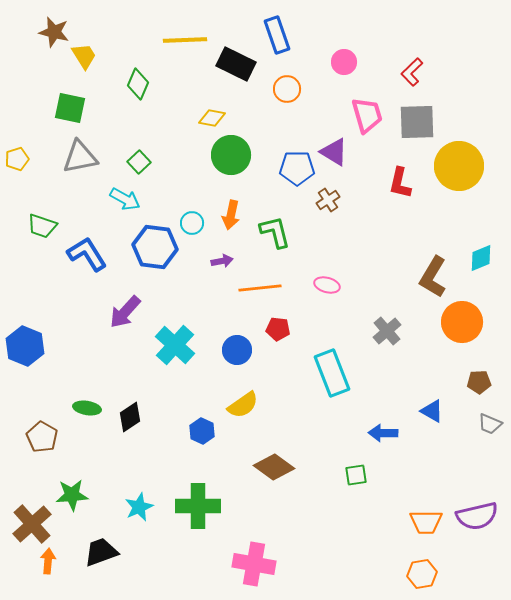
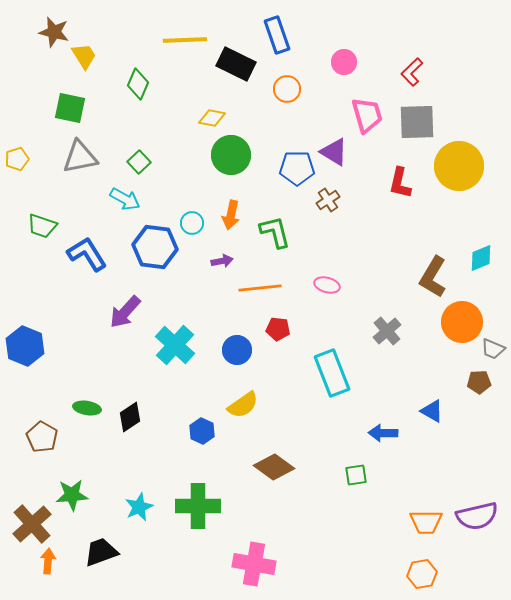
gray trapezoid at (490, 424): moved 3 px right, 75 px up
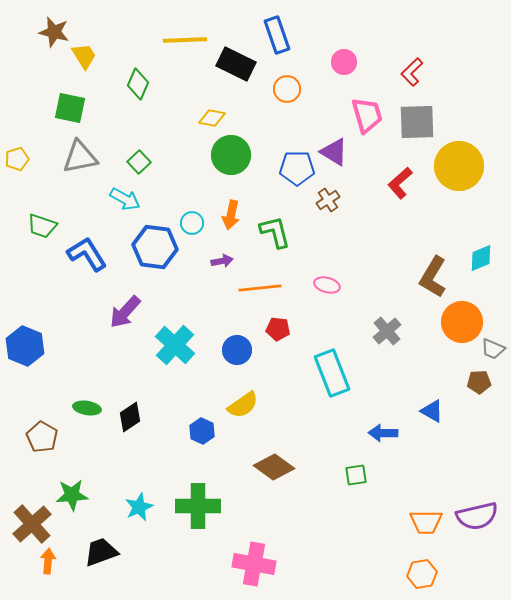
red L-shape at (400, 183): rotated 36 degrees clockwise
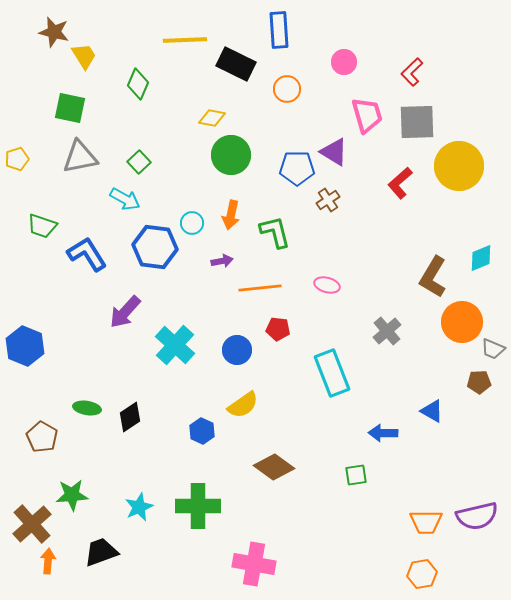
blue rectangle at (277, 35): moved 2 px right, 5 px up; rotated 15 degrees clockwise
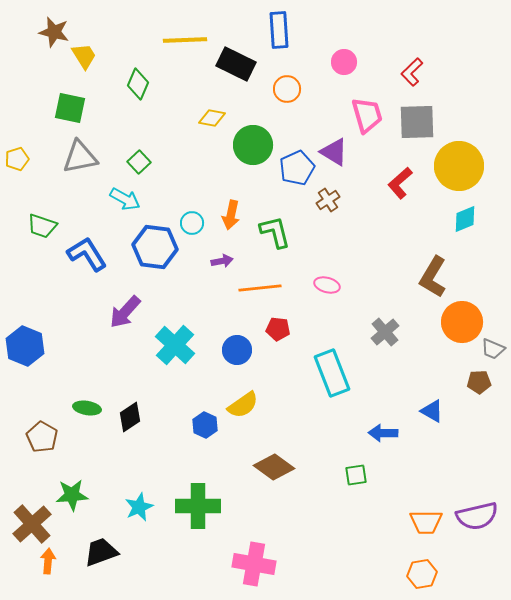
green circle at (231, 155): moved 22 px right, 10 px up
blue pentagon at (297, 168): rotated 24 degrees counterclockwise
cyan diamond at (481, 258): moved 16 px left, 39 px up
gray cross at (387, 331): moved 2 px left, 1 px down
blue hexagon at (202, 431): moved 3 px right, 6 px up
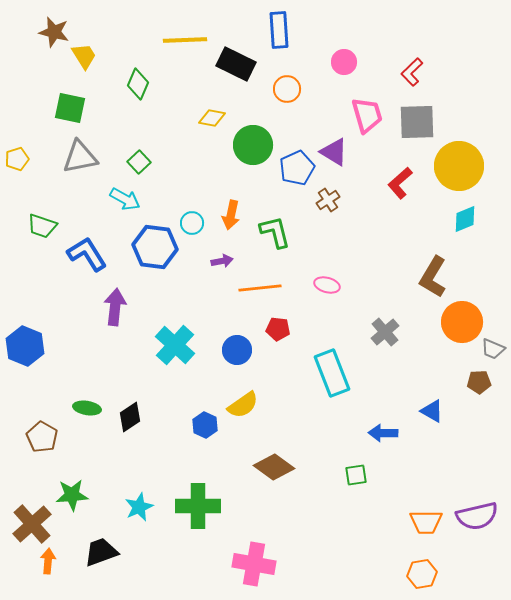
purple arrow at (125, 312): moved 10 px left, 5 px up; rotated 144 degrees clockwise
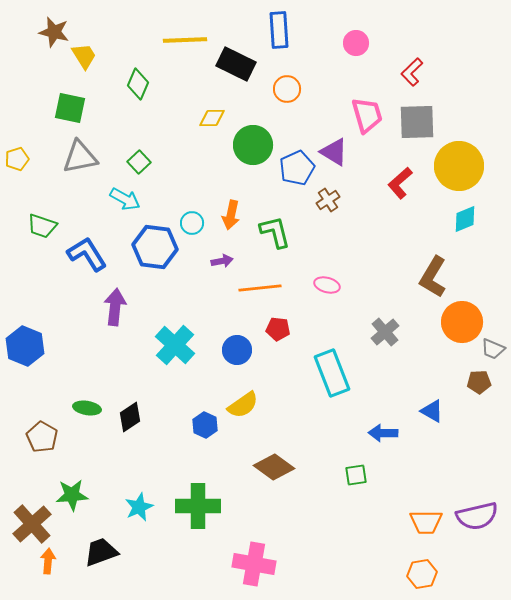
pink circle at (344, 62): moved 12 px right, 19 px up
yellow diamond at (212, 118): rotated 12 degrees counterclockwise
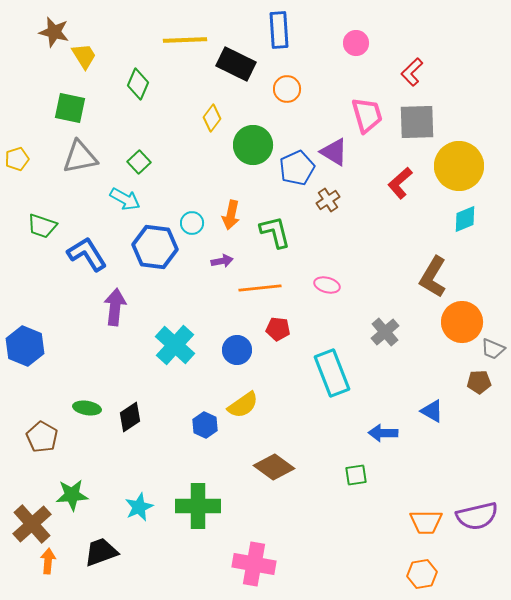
yellow diamond at (212, 118): rotated 52 degrees counterclockwise
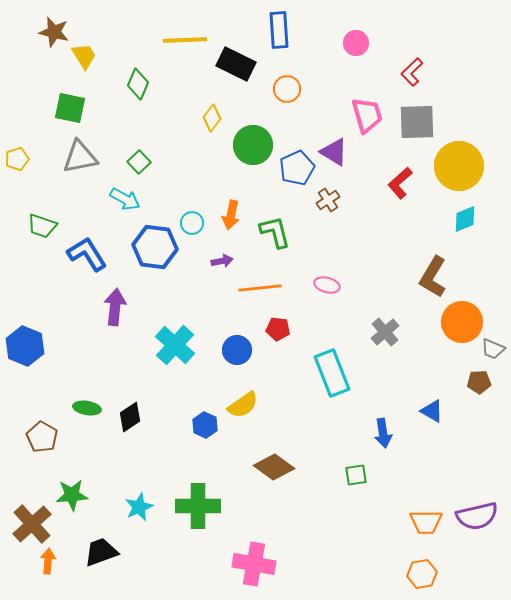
blue arrow at (383, 433): rotated 100 degrees counterclockwise
